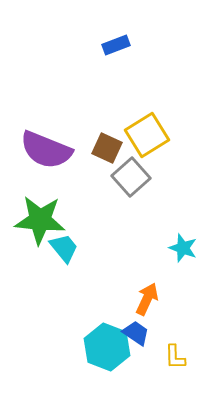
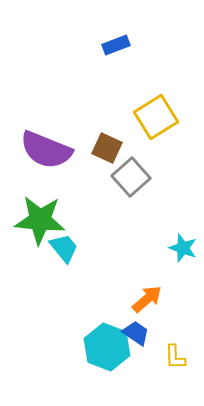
yellow square: moved 9 px right, 18 px up
orange arrow: rotated 24 degrees clockwise
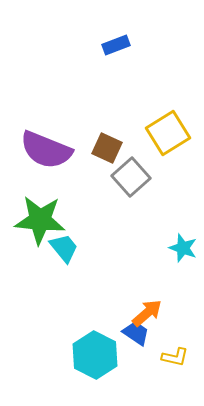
yellow square: moved 12 px right, 16 px down
orange arrow: moved 14 px down
cyan hexagon: moved 12 px left, 8 px down; rotated 6 degrees clockwise
yellow L-shape: rotated 76 degrees counterclockwise
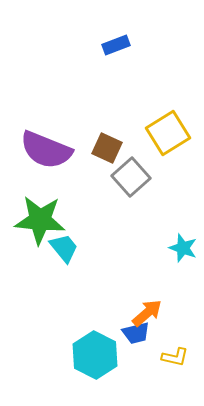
blue trapezoid: rotated 132 degrees clockwise
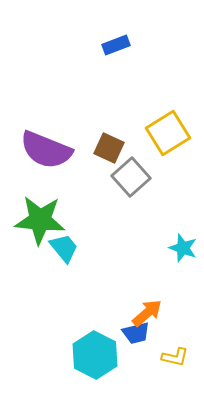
brown square: moved 2 px right
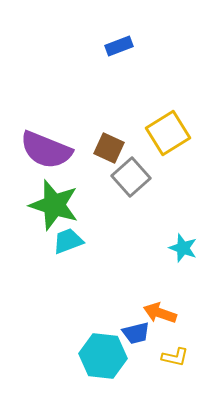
blue rectangle: moved 3 px right, 1 px down
green star: moved 14 px right, 15 px up; rotated 12 degrees clockwise
cyan trapezoid: moved 4 px right, 7 px up; rotated 72 degrees counterclockwise
orange arrow: moved 13 px right; rotated 120 degrees counterclockwise
cyan hexagon: moved 8 px right, 1 px down; rotated 21 degrees counterclockwise
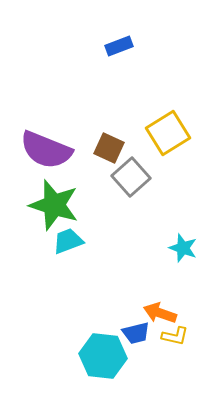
yellow L-shape: moved 21 px up
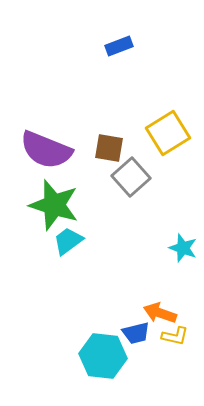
brown square: rotated 16 degrees counterclockwise
cyan trapezoid: rotated 16 degrees counterclockwise
